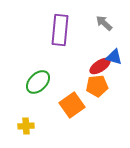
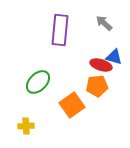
red ellipse: moved 1 px right, 1 px up; rotated 50 degrees clockwise
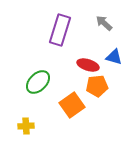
purple rectangle: rotated 12 degrees clockwise
red ellipse: moved 13 px left
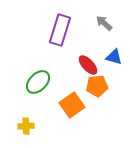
red ellipse: rotated 30 degrees clockwise
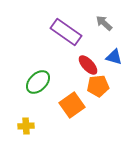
purple rectangle: moved 6 px right, 2 px down; rotated 72 degrees counterclockwise
orange pentagon: moved 1 px right
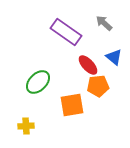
blue triangle: rotated 24 degrees clockwise
orange square: rotated 25 degrees clockwise
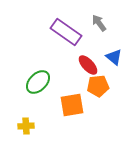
gray arrow: moved 5 px left; rotated 12 degrees clockwise
